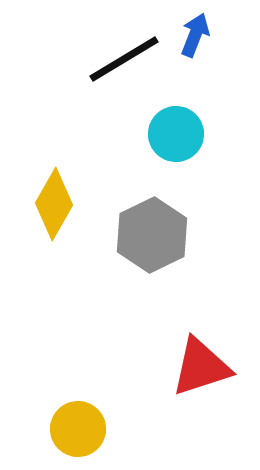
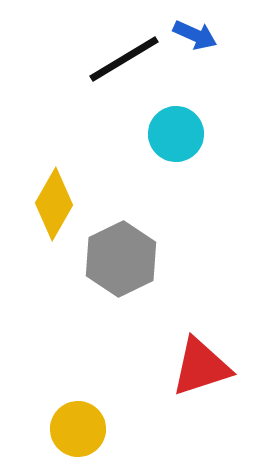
blue arrow: rotated 93 degrees clockwise
gray hexagon: moved 31 px left, 24 px down
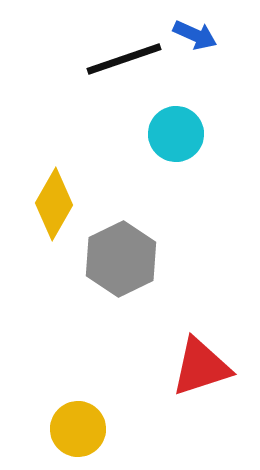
black line: rotated 12 degrees clockwise
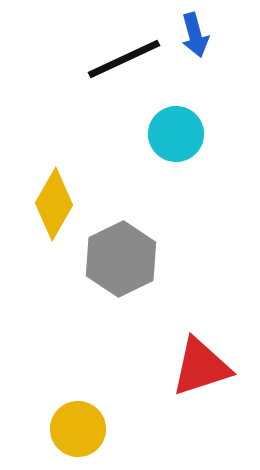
blue arrow: rotated 51 degrees clockwise
black line: rotated 6 degrees counterclockwise
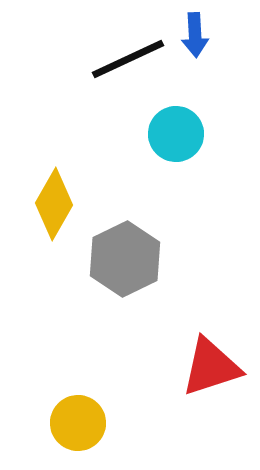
blue arrow: rotated 12 degrees clockwise
black line: moved 4 px right
gray hexagon: moved 4 px right
red triangle: moved 10 px right
yellow circle: moved 6 px up
